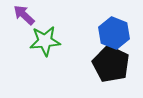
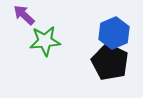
blue hexagon: rotated 16 degrees clockwise
black pentagon: moved 1 px left, 2 px up
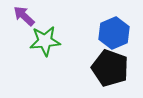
purple arrow: moved 1 px down
black pentagon: moved 6 px down; rotated 6 degrees counterclockwise
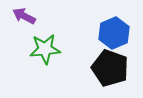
purple arrow: rotated 15 degrees counterclockwise
green star: moved 8 px down
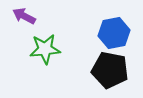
blue hexagon: rotated 12 degrees clockwise
black pentagon: moved 2 px down; rotated 9 degrees counterclockwise
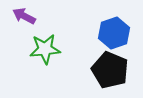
blue hexagon: rotated 8 degrees counterclockwise
black pentagon: rotated 12 degrees clockwise
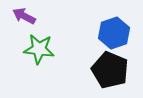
green star: moved 6 px left; rotated 12 degrees clockwise
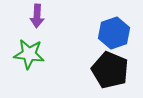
purple arrow: moved 13 px right; rotated 115 degrees counterclockwise
green star: moved 10 px left, 5 px down
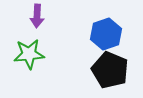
blue hexagon: moved 8 px left, 1 px down
green star: rotated 12 degrees counterclockwise
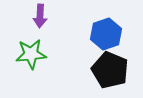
purple arrow: moved 3 px right
green star: moved 2 px right
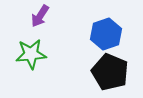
purple arrow: rotated 30 degrees clockwise
black pentagon: moved 2 px down
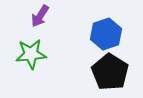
black pentagon: rotated 9 degrees clockwise
